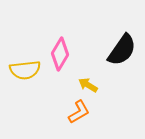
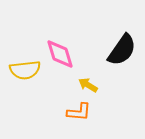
pink diamond: rotated 48 degrees counterclockwise
orange L-shape: rotated 35 degrees clockwise
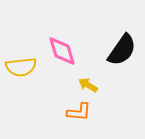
pink diamond: moved 2 px right, 3 px up
yellow semicircle: moved 4 px left, 3 px up
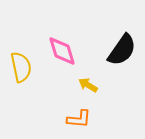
yellow semicircle: rotated 96 degrees counterclockwise
orange L-shape: moved 7 px down
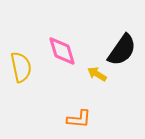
yellow arrow: moved 9 px right, 11 px up
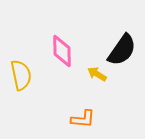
pink diamond: rotated 16 degrees clockwise
yellow semicircle: moved 8 px down
orange L-shape: moved 4 px right
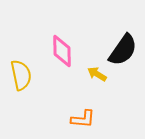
black semicircle: moved 1 px right
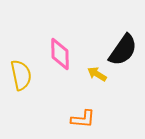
pink diamond: moved 2 px left, 3 px down
